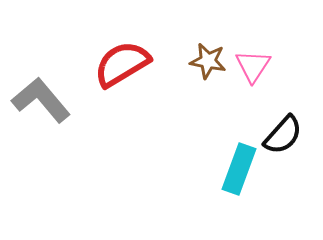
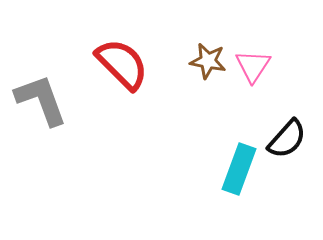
red semicircle: rotated 76 degrees clockwise
gray L-shape: rotated 20 degrees clockwise
black semicircle: moved 4 px right, 4 px down
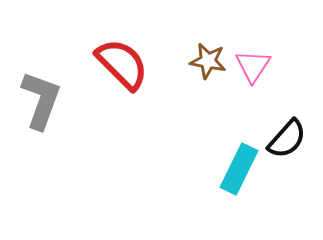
gray L-shape: rotated 40 degrees clockwise
cyan rectangle: rotated 6 degrees clockwise
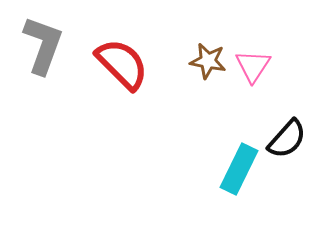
gray L-shape: moved 2 px right, 55 px up
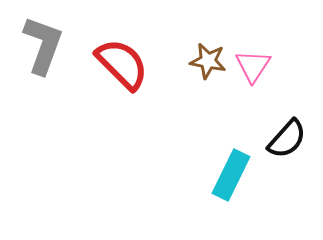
cyan rectangle: moved 8 px left, 6 px down
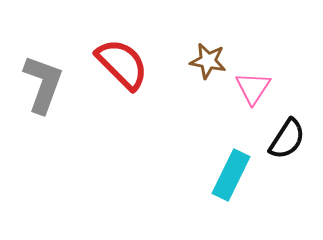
gray L-shape: moved 39 px down
pink triangle: moved 22 px down
black semicircle: rotated 9 degrees counterclockwise
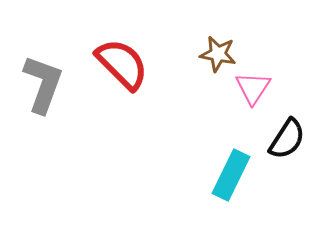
brown star: moved 10 px right, 7 px up
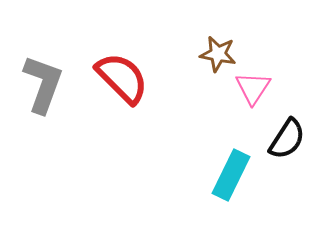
red semicircle: moved 14 px down
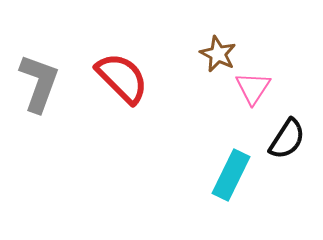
brown star: rotated 15 degrees clockwise
gray L-shape: moved 4 px left, 1 px up
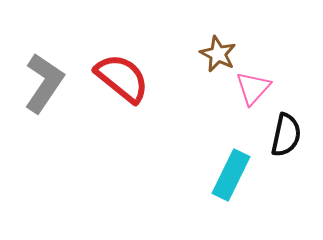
red semicircle: rotated 6 degrees counterclockwise
gray L-shape: moved 5 px right; rotated 14 degrees clockwise
pink triangle: rotated 9 degrees clockwise
black semicircle: moved 1 px left, 4 px up; rotated 21 degrees counterclockwise
